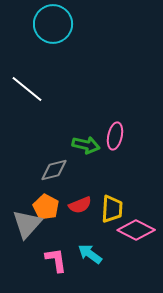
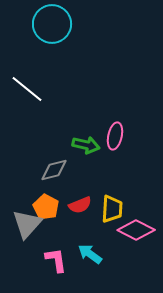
cyan circle: moved 1 px left
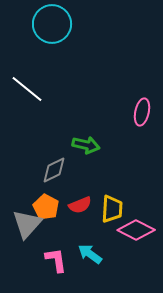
pink ellipse: moved 27 px right, 24 px up
gray diamond: rotated 12 degrees counterclockwise
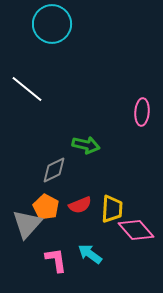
pink ellipse: rotated 8 degrees counterclockwise
pink diamond: rotated 21 degrees clockwise
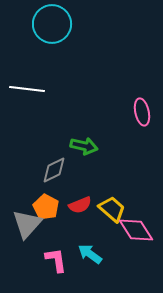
white line: rotated 32 degrees counterclockwise
pink ellipse: rotated 16 degrees counterclockwise
green arrow: moved 2 px left, 1 px down
yellow trapezoid: rotated 52 degrees counterclockwise
pink diamond: rotated 9 degrees clockwise
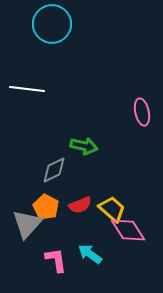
pink diamond: moved 8 px left
